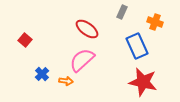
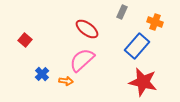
blue rectangle: rotated 65 degrees clockwise
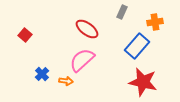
orange cross: rotated 28 degrees counterclockwise
red square: moved 5 px up
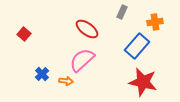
red square: moved 1 px left, 1 px up
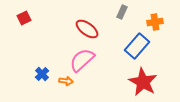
red square: moved 16 px up; rotated 24 degrees clockwise
red star: rotated 16 degrees clockwise
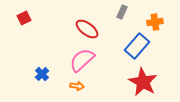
orange arrow: moved 11 px right, 5 px down
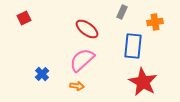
blue rectangle: moved 4 px left; rotated 35 degrees counterclockwise
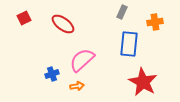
red ellipse: moved 24 px left, 5 px up
blue rectangle: moved 4 px left, 2 px up
blue cross: moved 10 px right; rotated 24 degrees clockwise
orange arrow: rotated 16 degrees counterclockwise
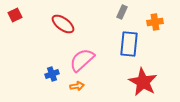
red square: moved 9 px left, 3 px up
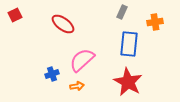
red star: moved 15 px left
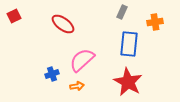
red square: moved 1 px left, 1 px down
